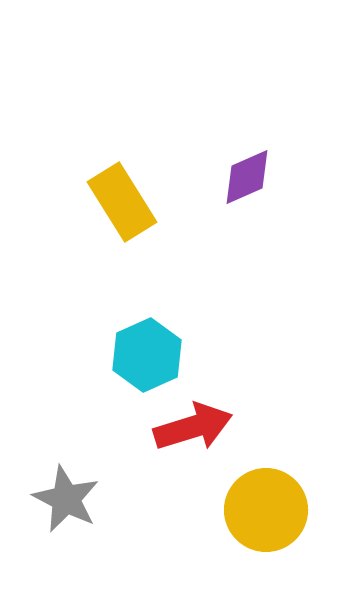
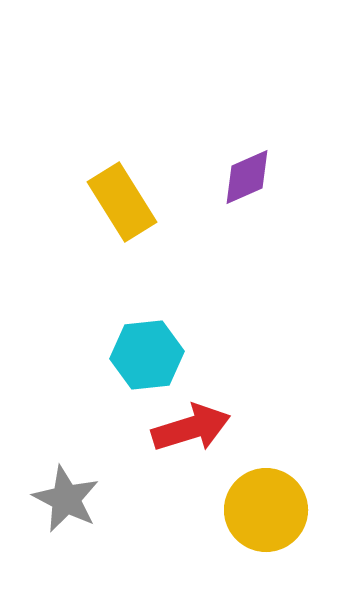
cyan hexagon: rotated 18 degrees clockwise
red arrow: moved 2 px left, 1 px down
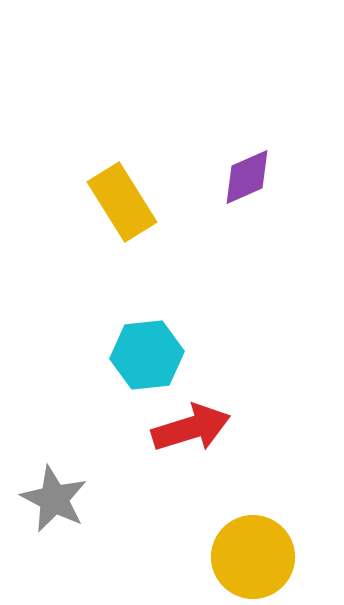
gray star: moved 12 px left
yellow circle: moved 13 px left, 47 px down
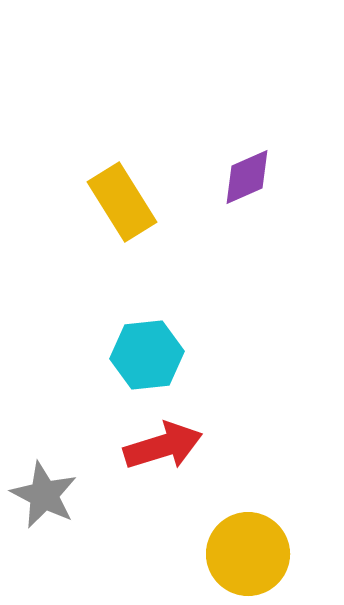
red arrow: moved 28 px left, 18 px down
gray star: moved 10 px left, 4 px up
yellow circle: moved 5 px left, 3 px up
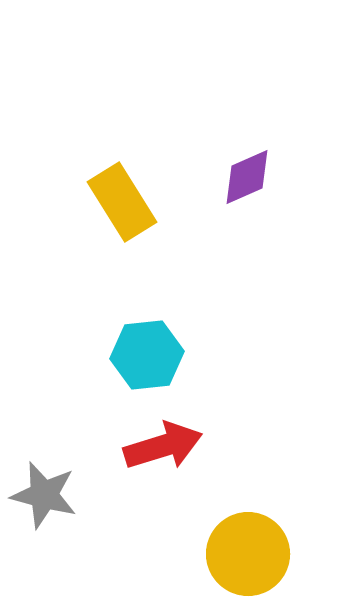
gray star: rotated 12 degrees counterclockwise
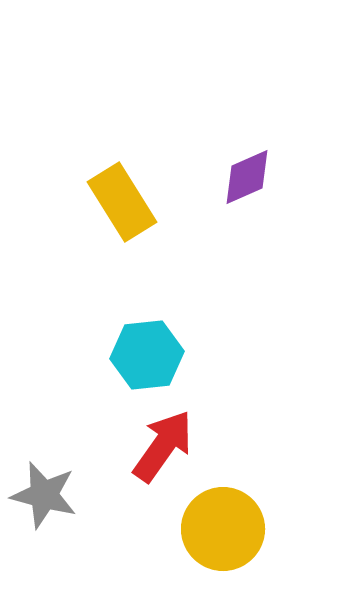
red arrow: rotated 38 degrees counterclockwise
yellow circle: moved 25 px left, 25 px up
